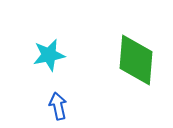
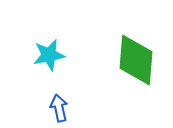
blue arrow: moved 1 px right, 2 px down
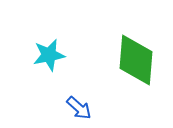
blue arrow: moved 20 px right; rotated 144 degrees clockwise
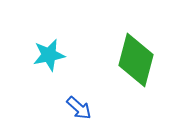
green diamond: rotated 10 degrees clockwise
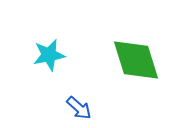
green diamond: rotated 32 degrees counterclockwise
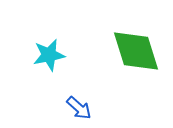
green diamond: moved 9 px up
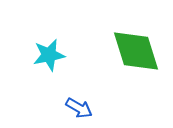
blue arrow: rotated 12 degrees counterclockwise
